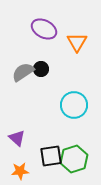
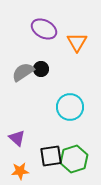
cyan circle: moved 4 px left, 2 px down
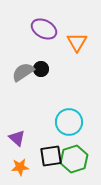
cyan circle: moved 1 px left, 15 px down
orange star: moved 4 px up
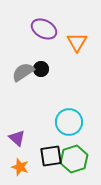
orange star: rotated 24 degrees clockwise
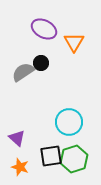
orange triangle: moved 3 px left
black circle: moved 6 px up
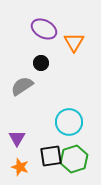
gray semicircle: moved 1 px left, 14 px down
purple triangle: rotated 18 degrees clockwise
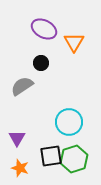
orange star: moved 1 px down
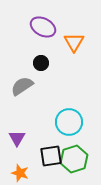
purple ellipse: moved 1 px left, 2 px up
orange star: moved 5 px down
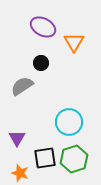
black square: moved 6 px left, 2 px down
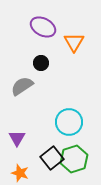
black square: moved 7 px right; rotated 30 degrees counterclockwise
